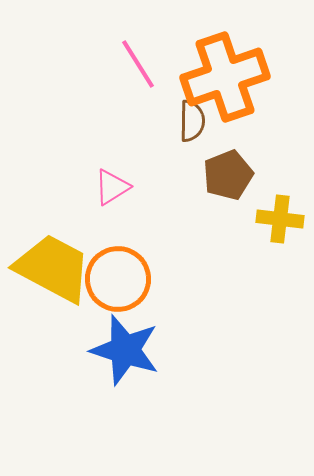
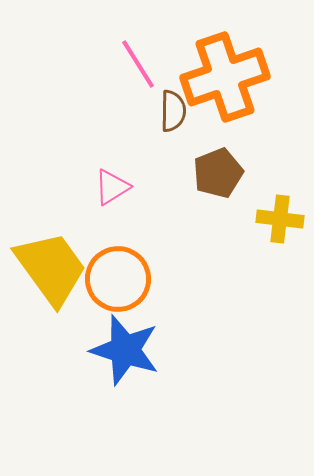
brown semicircle: moved 19 px left, 10 px up
brown pentagon: moved 10 px left, 2 px up
yellow trapezoid: moved 2 px left; rotated 26 degrees clockwise
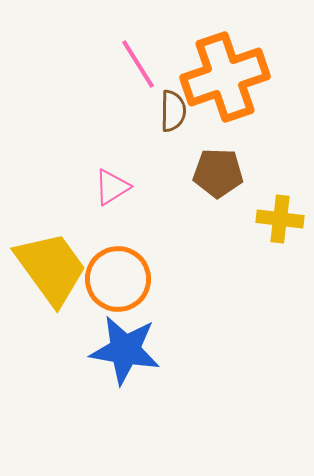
brown pentagon: rotated 24 degrees clockwise
blue star: rotated 8 degrees counterclockwise
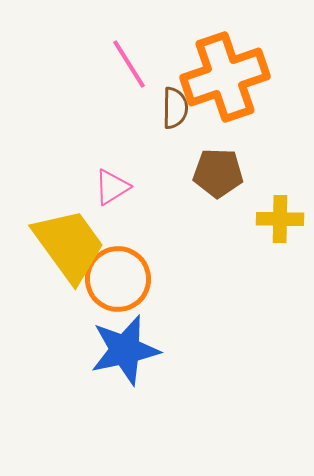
pink line: moved 9 px left
brown semicircle: moved 2 px right, 3 px up
yellow cross: rotated 6 degrees counterclockwise
yellow trapezoid: moved 18 px right, 23 px up
blue star: rotated 22 degrees counterclockwise
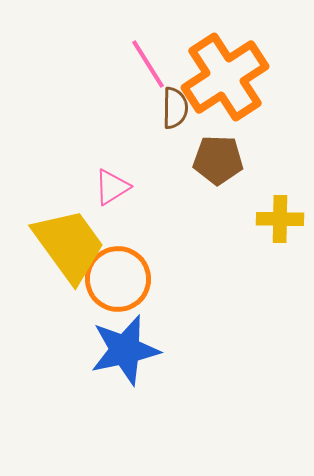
pink line: moved 19 px right
orange cross: rotated 14 degrees counterclockwise
brown pentagon: moved 13 px up
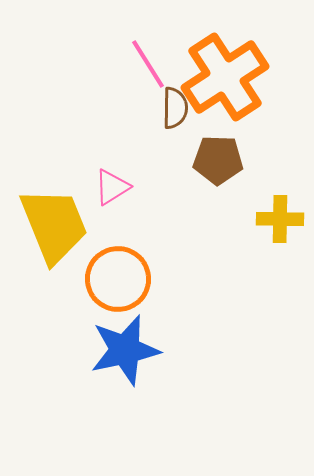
yellow trapezoid: moved 15 px left, 20 px up; rotated 14 degrees clockwise
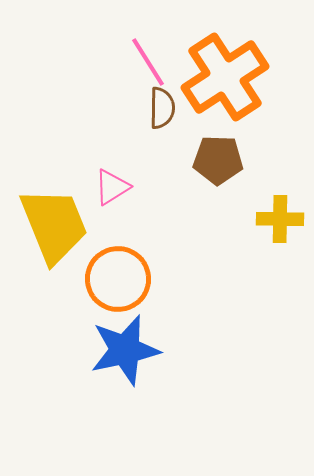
pink line: moved 2 px up
brown semicircle: moved 13 px left
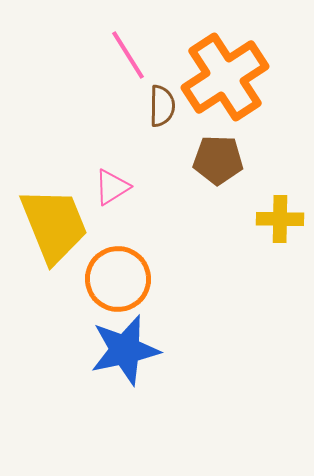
pink line: moved 20 px left, 7 px up
brown semicircle: moved 2 px up
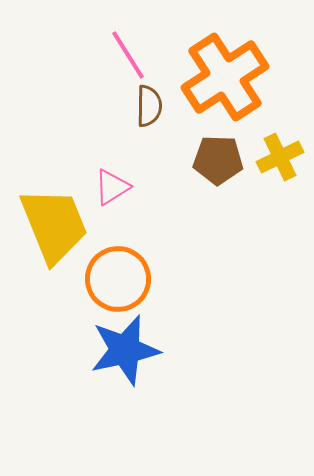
brown semicircle: moved 13 px left
yellow cross: moved 62 px up; rotated 27 degrees counterclockwise
